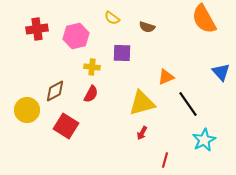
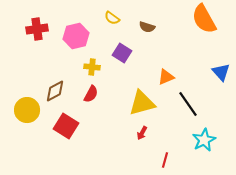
purple square: rotated 30 degrees clockwise
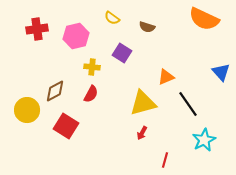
orange semicircle: rotated 36 degrees counterclockwise
yellow triangle: moved 1 px right
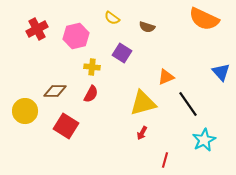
red cross: rotated 20 degrees counterclockwise
brown diamond: rotated 30 degrees clockwise
yellow circle: moved 2 px left, 1 px down
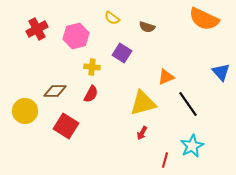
cyan star: moved 12 px left, 6 px down
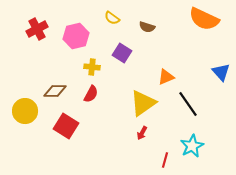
yellow triangle: rotated 20 degrees counterclockwise
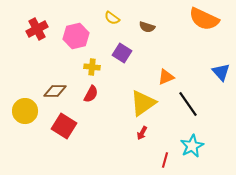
red square: moved 2 px left
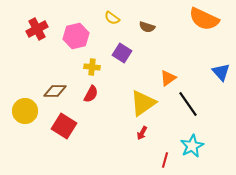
orange triangle: moved 2 px right, 1 px down; rotated 12 degrees counterclockwise
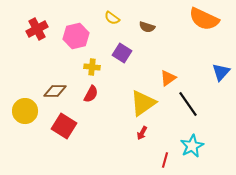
blue triangle: rotated 24 degrees clockwise
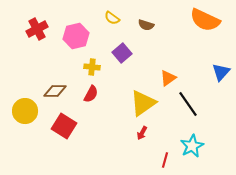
orange semicircle: moved 1 px right, 1 px down
brown semicircle: moved 1 px left, 2 px up
purple square: rotated 18 degrees clockwise
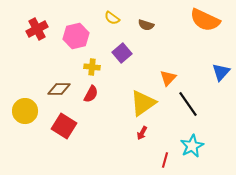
orange triangle: rotated 12 degrees counterclockwise
brown diamond: moved 4 px right, 2 px up
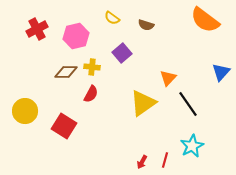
orange semicircle: rotated 12 degrees clockwise
brown diamond: moved 7 px right, 17 px up
red arrow: moved 29 px down
